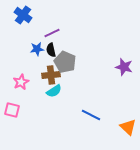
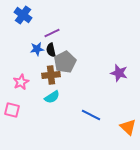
gray pentagon: rotated 20 degrees clockwise
purple star: moved 5 px left, 6 px down
cyan semicircle: moved 2 px left, 6 px down
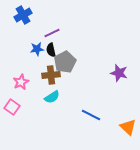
blue cross: rotated 24 degrees clockwise
pink square: moved 3 px up; rotated 21 degrees clockwise
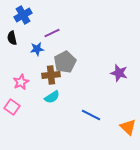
black semicircle: moved 39 px left, 12 px up
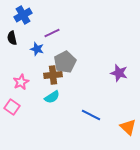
blue star: rotated 24 degrees clockwise
brown cross: moved 2 px right
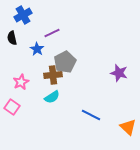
blue star: rotated 16 degrees clockwise
